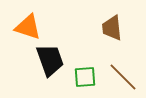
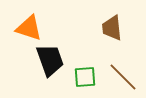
orange triangle: moved 1 px right, 1 px down
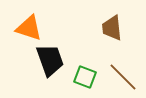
green square: rotated 25 degrees clockwise
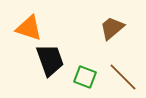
brown trapezoid: rotated 56 degrees clockwise
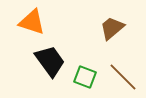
orange triangle: moved 3 px right, 6 px up
black trapezoid: moved 1 px down; rotated 16 degrees counterclockwise
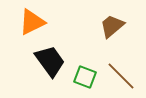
orange triangle: rotated 44 degrees counterclockwise
brown trapezoid: moved 2 px up
brown line: moved 2 px left, 1 px up
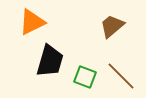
black trapezoid: rotated 52 degrees clockwise
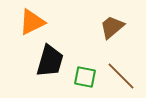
brown trapezoid: moved 1 px down
green square: rotated 10 degrees counterclockwise
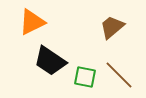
black trapezoid: rotated 108 degrees clockwise
brown line: moved 2 px left, 1 px up
